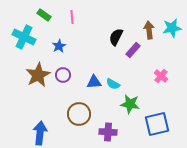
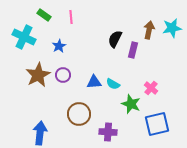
pink line: moved 1 px left
brown arrow: rotated 18 degrees clockwise
black semicircle: moved 1 px left, 2 px down
purple rectangle: rotated 28 degrees counterclockwise
pink cross: moved 10 px left, 12 px down
green star: moved 1 px right; rotated 12 degrees clockwise
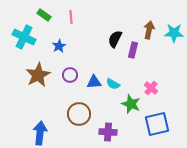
cyan star: moved 2 px right, 5 px down; rotated 12 degrees clockwise
purple circle: moved 7 px right
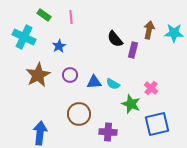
black semicircle: rotated 66 degrees counterclockwise
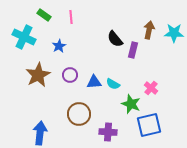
blue square: moved 8 px left, 1 px down
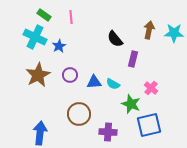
cyan cross: moved 11 px right
purple rectangle: moved 9 px down
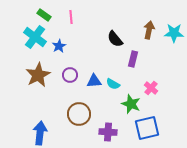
cyan cross: rotated 10 degrees clockwise
blue triangle: moved 1 px up
blue square: moved 2 px left, 3 px down
